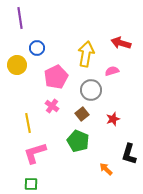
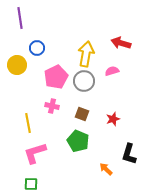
gray circle: moved 7 px left, 9 px up
pink cross: rotated 24 degrees counterclockwise
brown square: rotated 32 degrees counterclockwise
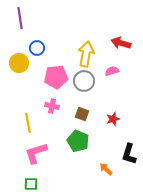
yellow circle: moved 2 px right, 2 px up
pink pentagon: rotated 20 degrees clockwise
pink L-shape: moved 1 px right
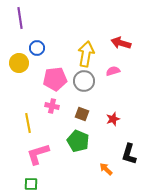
pink semicircle: moved 1 px right
pink pentagon: moved 1 px left, 2 px down
pink L-shape: moved 2 px right, 1 px down
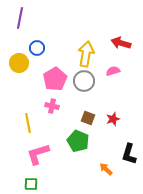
purple line: rotated 20 degrees clockwise
pink pentagon: rotated 25 degrees counterclockwise
brown square: moved 6 px right, 4 px down
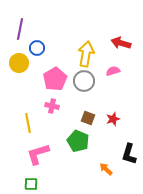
purple line: moved 11 px down
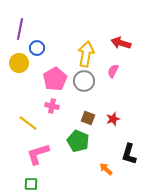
pink semicircle: rotated 48 degrees counterclockwise
yellow line: rotated 42 degrees counterclockwise
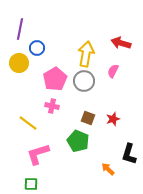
orange arrow: moved 2 px right
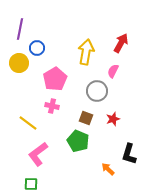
red arrow: rotated 102 degrees clockwise
yellow arrow: moved 2 px up
gray circle: moved 13 px right, 10 px down
brown square: moved 2 px left
pink L-shape: rotated 20 degrees counterclockwise
